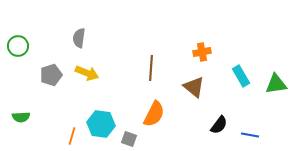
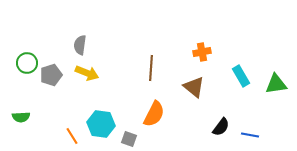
gray semicircle: moved 1 px right, 7 px down
green circle: moved 9 px right, 17 px down
black semicircle: moved 2 px right, 2 px down
orange line: rotated 48 degrees counterclockwise
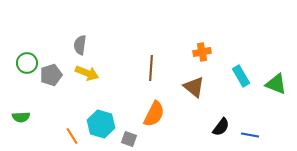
green triangle: rotated 30 degrees clockwise
cyan hexagon: rotated 8 degrees clockwise
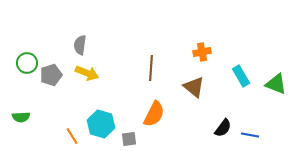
black semicircle: moved 2 px right, 1 px down
gray square: rotated 28 degrees counterclockwise
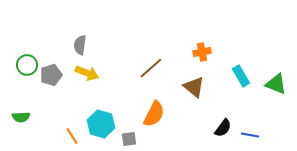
green circle: moved 2 px down
brown line: rotated 45 degrees clockwise
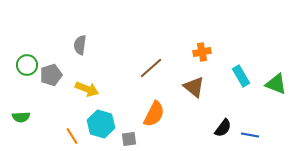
yellow arrow: moved 16 px down
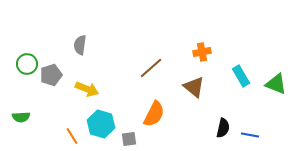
green circle: moved 1 px up
black semicircle: rotated 24 degrees counterclockwise
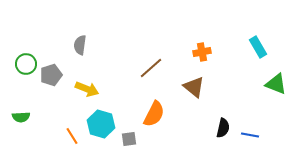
green circle: moved 1 px left
cyan rectangle: moved 17 px right, 29 px up
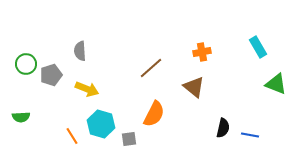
gray semicircle: moved 6 px down; rotated 12 degrees counterclockwise
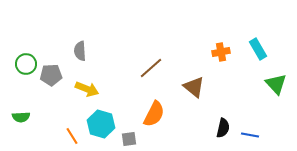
cyan rectangle: moved 2 px down
orange cross: moved 19 px right
gray pentagon: rotated 15 degrees clockwise
green triangle: rotated 25 degrees clockwise
